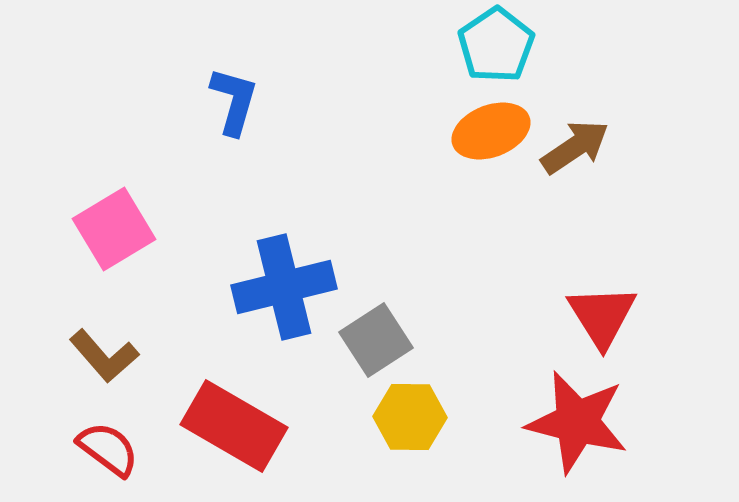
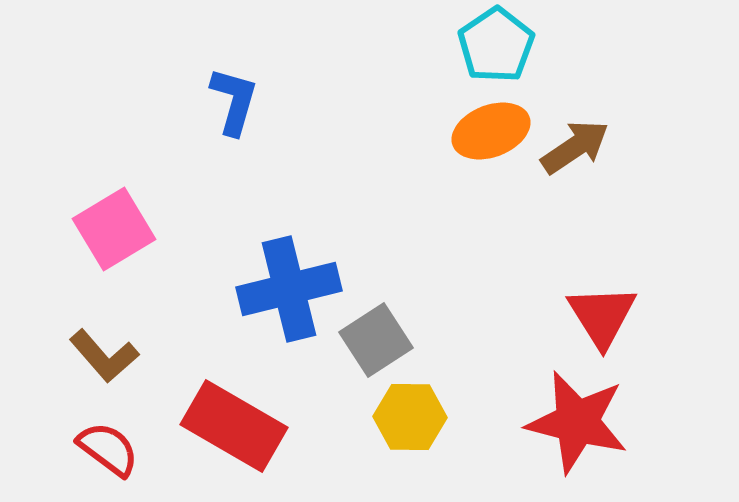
blue cross: moved 5 px right, 2 px down
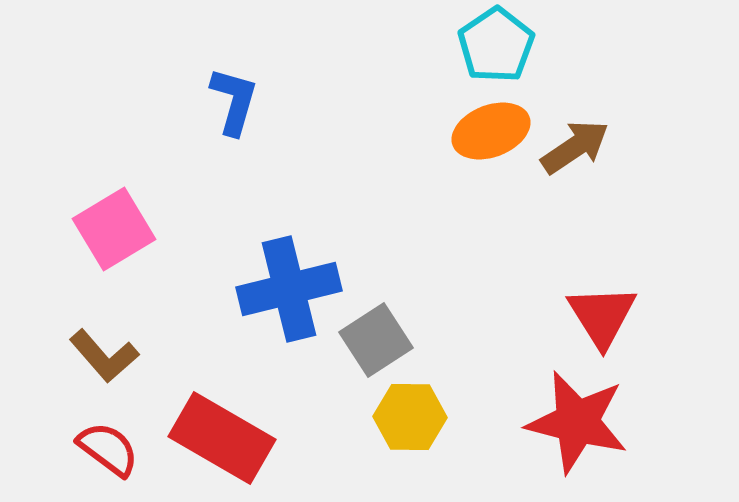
red rectangle: moved 12 px left, 12 px down
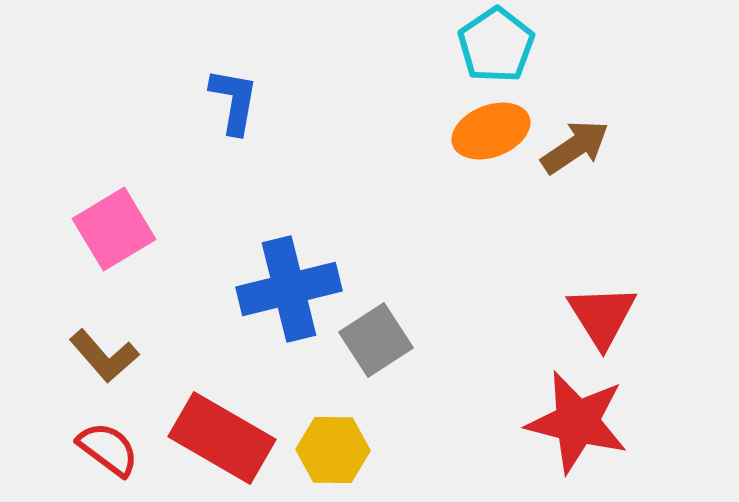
blue L-shape: rotated 6 degrees counterclockwise
yellow hexagon: moved 77 px left, 33 px down
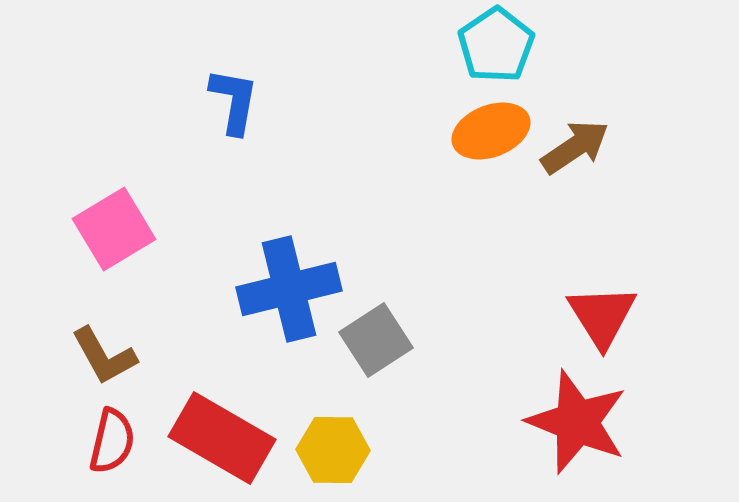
brown L-shape: rotated 12 degrees clockwise
red star: rotated 8 degrees clockwise
red semicircle: moved 4 px right, 8 px up; rotated 66 degrees clockwise
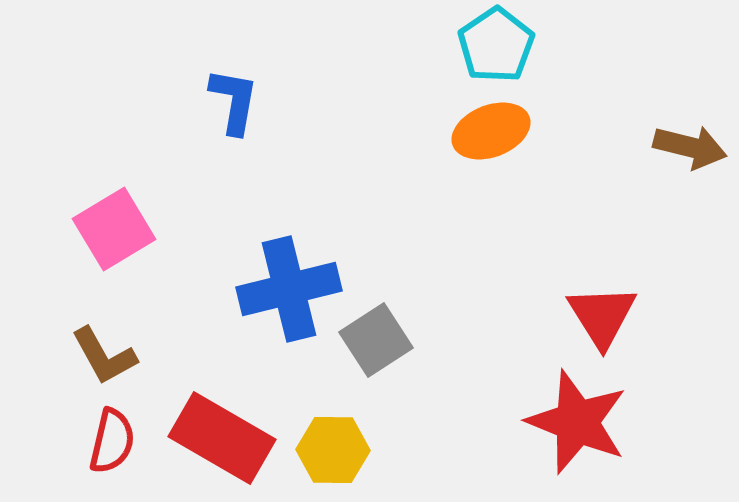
brown arrow: moved 115 px right; rotated 48 degrees clockwise
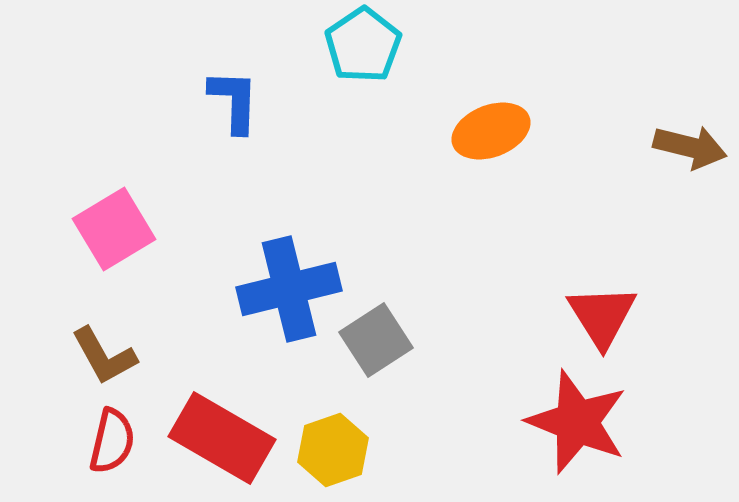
cyan pentagon: moved 133 px left
blue L-shape: rotated 8 degrees counterclockwise
yellow hexagon: rotated 20 degrees counterclockwise
